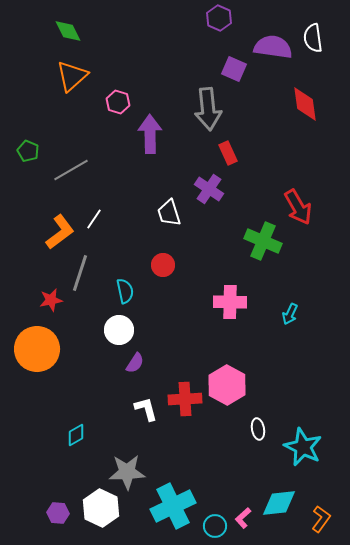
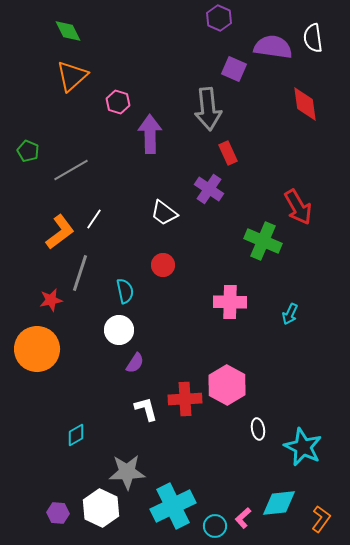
white trapezoid at (169, 213): moved 5 px left; rotated 36 degrees counterclockwise
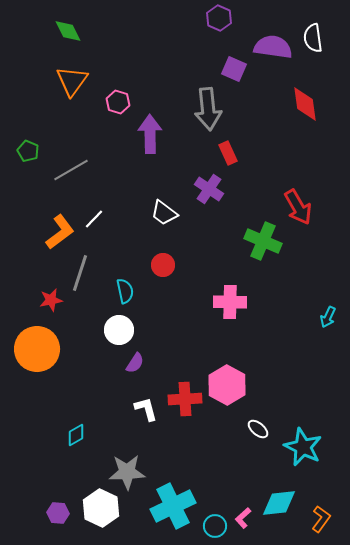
orange triangle at (72, 76): moved 5 px down; rotated 12 degrees counterclockwise
white line at (94, 219): rotated 10 degrees clockwise
cyan arrow at (290, 314): moved 38 px right, 3 px down
white ellipse at (258, 429): rotated 40 degrees counterclockwise
